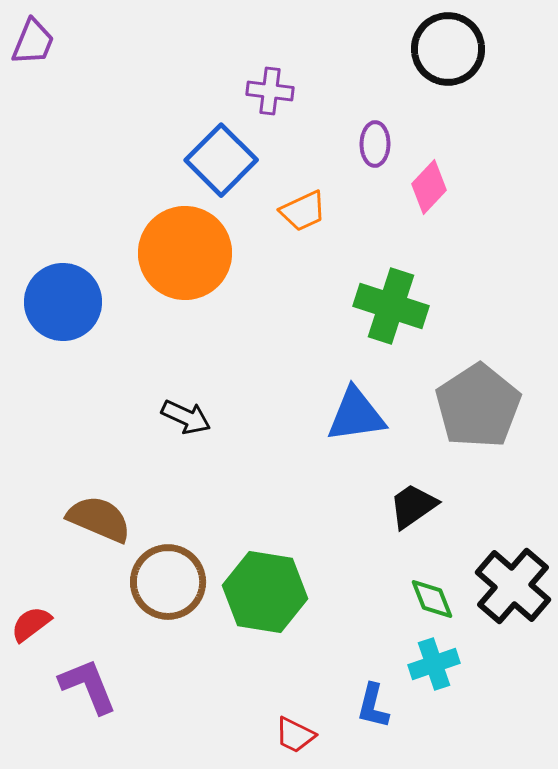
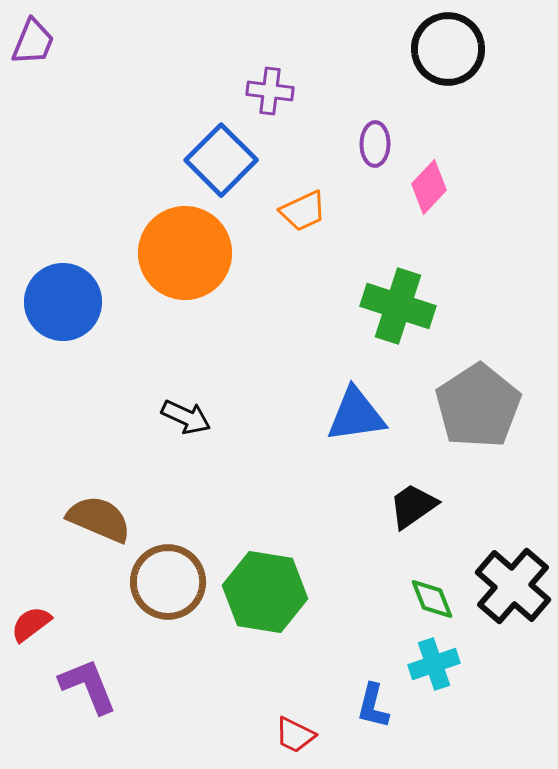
green cross: moved 7 px right
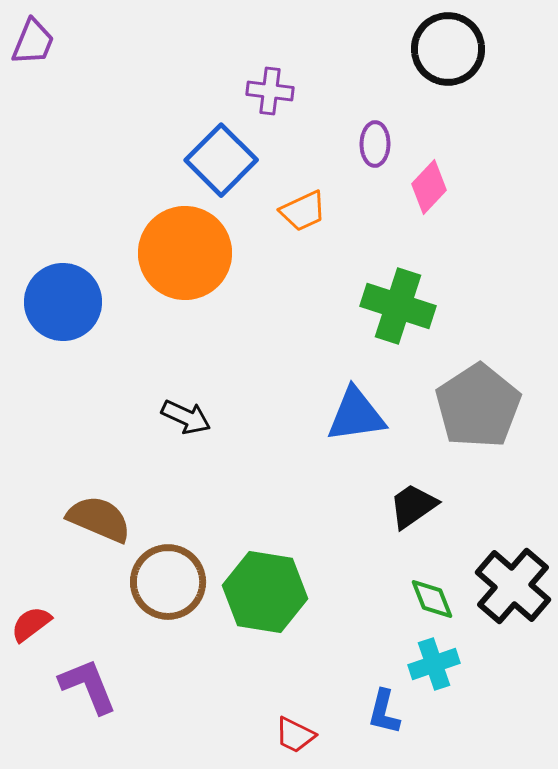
blue L-shape: moved 11 px right, 6 px down
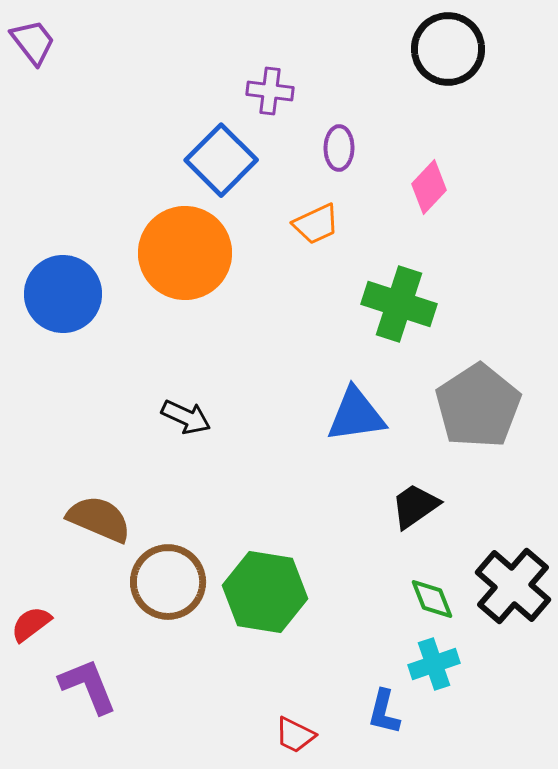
purple trapezoid: rotated 60 degrees counterclockwise
purple ellipse: moved 36 px left, 4 px down
orange trapezoid: moved 13 px right, 13 px down
blue circle: moved 8 px up
green cross: moved 1 px right, 2 px up
black trapezoid: moved 2 px right
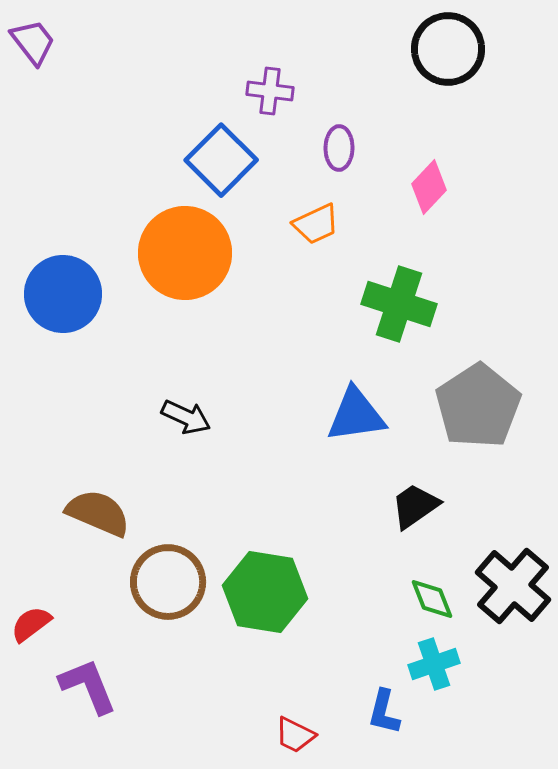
brown semicircle: moved 1 px left, 6 px up
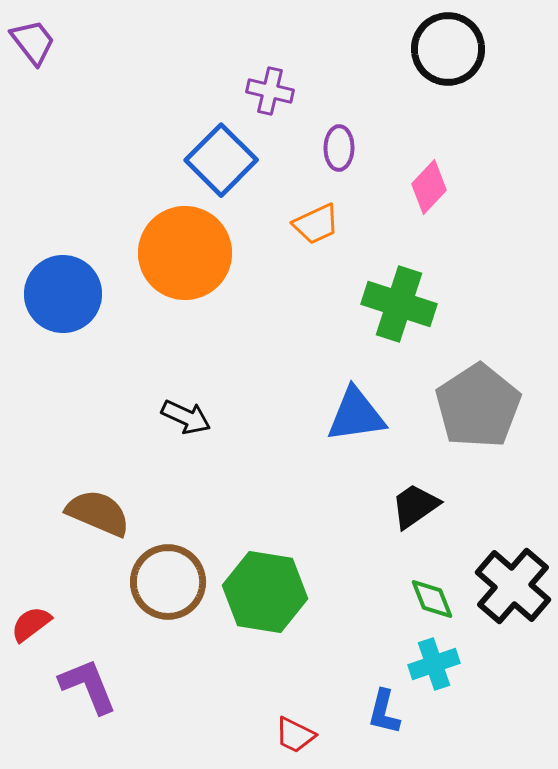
purple cross: rotated 6 degrees clockwise
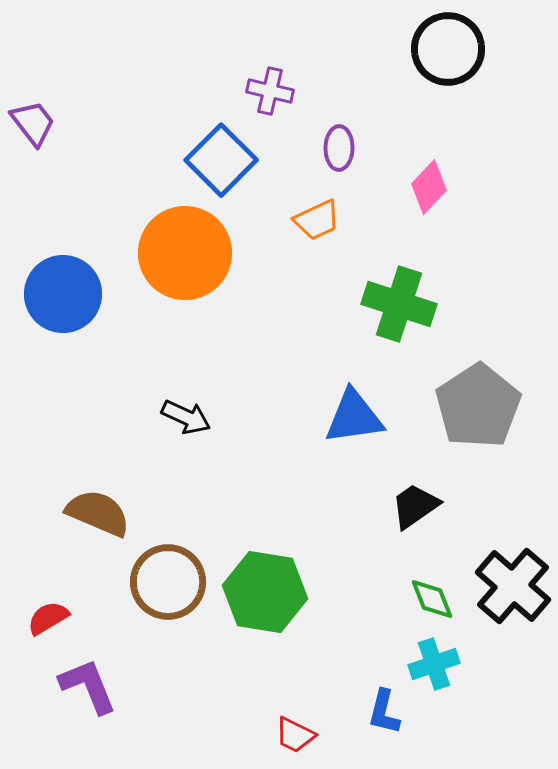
purple trapezoid: moved 81 px down
orange trapezoid: moved 1 px right, 4 px up
blue triangle: moved 2 px left, 2 px down
red semicircle: moved 17 px right, 6 px up; rotated 6 degrees clockwise
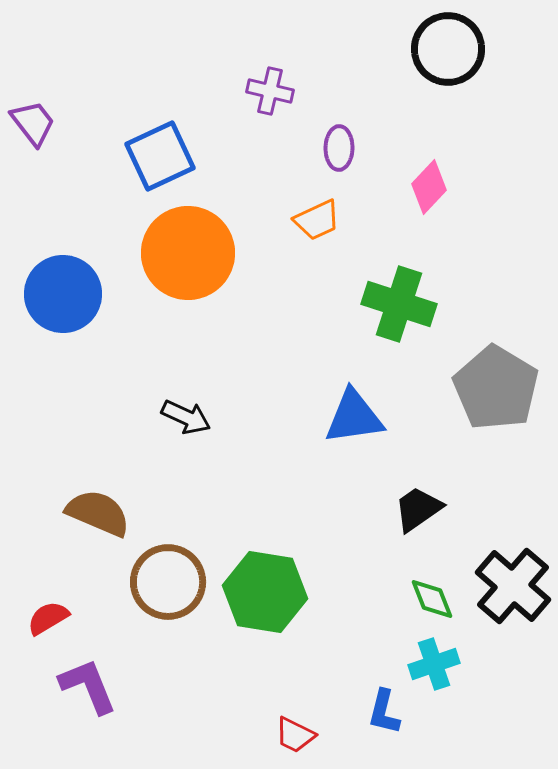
blue square: moved 61 px left, 4 px up; rotated 20 degrees clockwise
orange circle: moved 3 px right
gray pentagon: moved 18 px right, 18 px up; rotated 8 degrees counterclockwise
black trapezoid: moved 3 px right, 3 px down
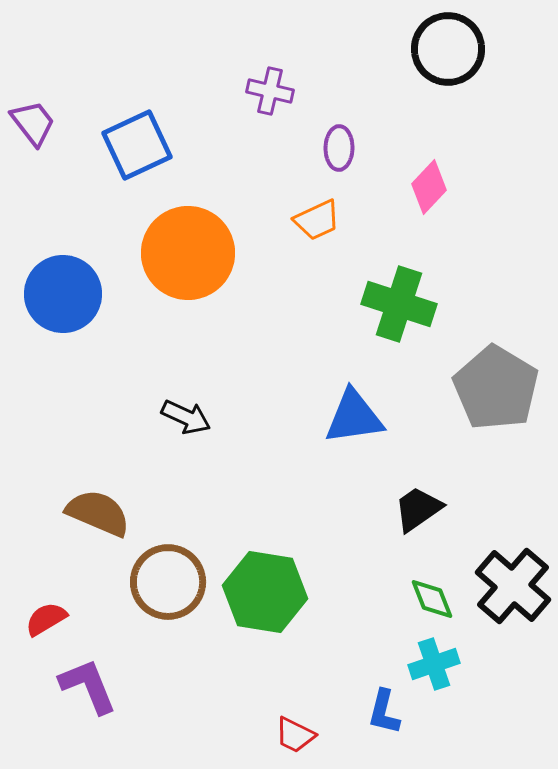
blue square: moved 23 px left, 11 px up
red semicircle: moved 2 px left, 1 px down
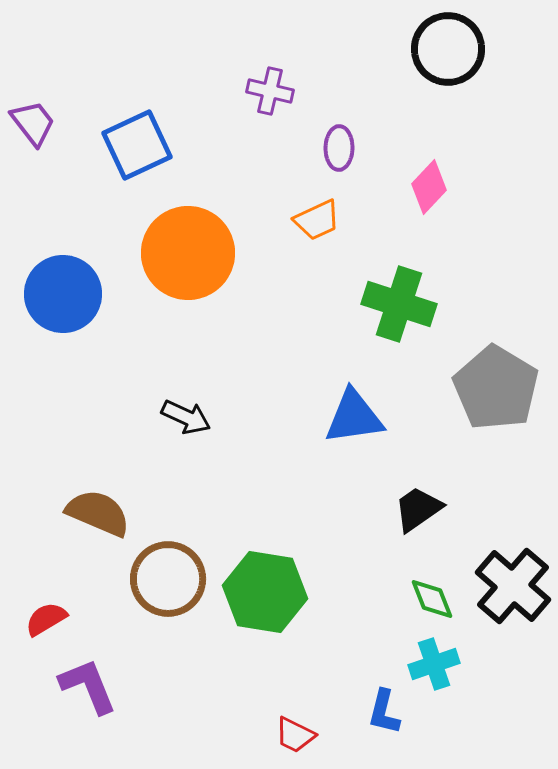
brown circle: moved 3 px up
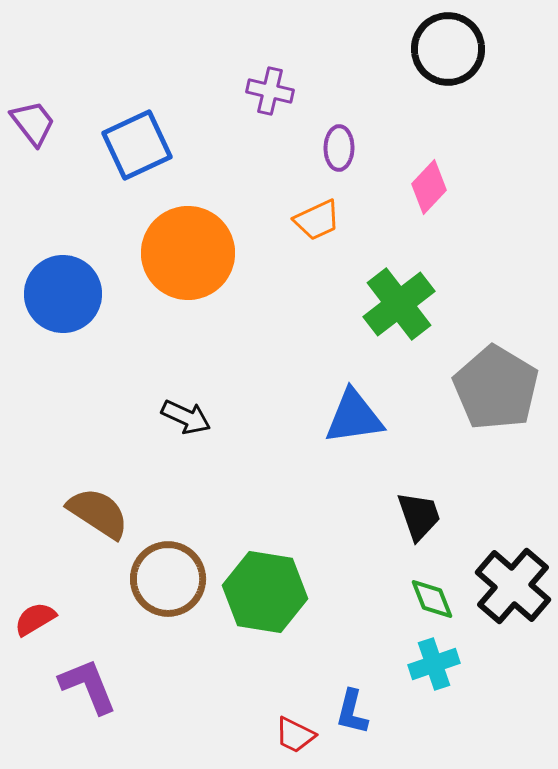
green cross: rotated 34 degrees clockwise
black trapezoid: moved 1 px right, 7 px down; rotated 106 degrees clockwise
brown semicircle: rotated 10 degrees clockwise
red semicircle: moved 11 px left
blue L-shape: moved 32 px left
